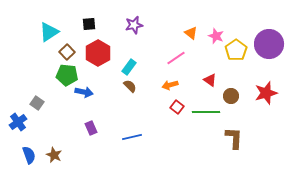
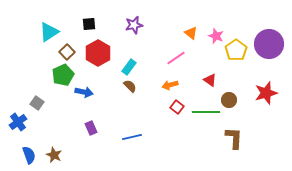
green pentagon: moved 4 px left; rotated 30 degrees counterclockwise
brown circle: moved 2 px left, 4 px down
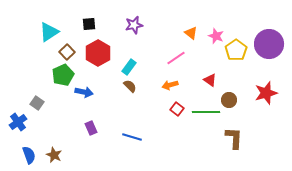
red square: moved 2 px down
blue line: rotated 30 degrees clockwise
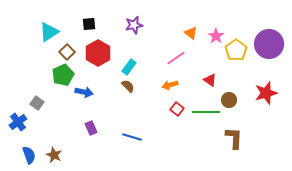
pink star: rotated 14 degrees clockwise
brown semicircle: moved 2 px left
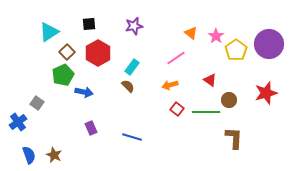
purple star: moved 1 px down
cyan rectangle: moved 3 px right
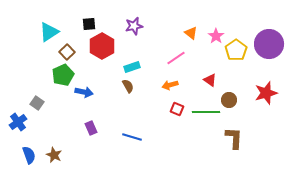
red hexagon: moved 4 px right, 7 px up
cyan rectangle: rotated 35 degrees clockwise
brown semicircle: rotated 16 degrees clockwise
red square: rotated 16 degrees counterclockwise
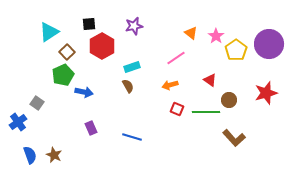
brown L-shape: rotated 135 degrees clockwise
blue semicircle: moved 1 px right
